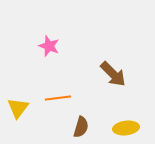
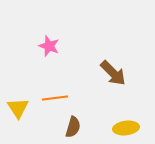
brown arrow: moved 1 px up
orange line: moved 3 px left
yellow triangle: rotated 10 degrees counterclockwise
brown semicircle: moved 8 px left
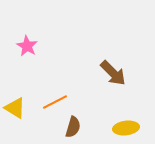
pink star: moved 22 px left; rotated 10 degrees clockwise
orange line: moved 4 px down; rotated 20 degrees counterclockwise
yellow triangle: moved 3 px left; rotated 25 degrees counterclockwise
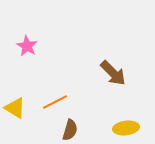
brown semicircle: moved 3 px left, 3 px down
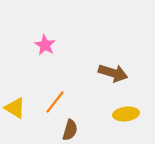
pink star: moved 18 px right, 1 px up
brown arrow: rotated 28 degrees counterclockwise
orange line: rotated 25 degrees counterclockwise
yellow ellipse: moved 14 px up
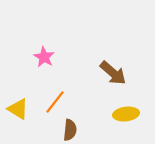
pink star: moved 1 px left, 12 px down
brown arrow: rotated 24 degrees clockwise
yellow triangle: moved 3 px right, 1 px down
brown semicircle: rotated 10 degrees counterclockwise
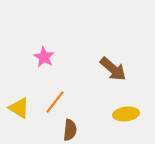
brown arrow: moved 4 px up
yellow triangle: moved 1 px right, 1 px up
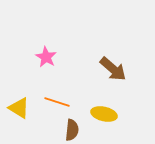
pink star: moved 2 px right
orange line: moved 2 px right; rotated 70 degrees clockwise
yellow ellipse: moved 22 px left; rotated 20 degrees clockwise
brown semicircle: moved 2 px right
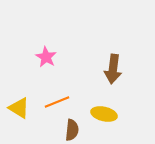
brown arrow: rotated 56 degrees clockwise
orange line: rotated 40 degrees counterclockwise
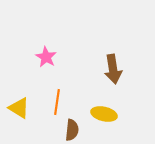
brown arrow: rotated 16 degrees counterclockwise
orange line: rotated 60 degrees counterclockwise
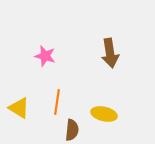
pink star: moved 1 px left, 1 px up; rotated 15 degrees counterclockwise
brown arrow: moved 3 px left, 16 px up
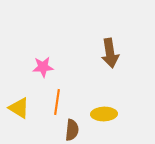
pink star: moved 2 px left, 11 px down; rotated 20 degrees counterclockwise
yellow ellipse: rotated 15 degrees counterclockwise
